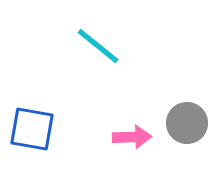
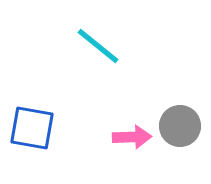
gray circle: moved 7 px left, 3 px down
blue square: moved 1 px up
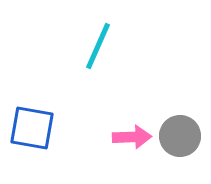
cyan line: rotated 75 degrees clockwise
gray circle: moved 10 px down
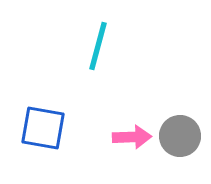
cyan line: rotated 9 degrees counterclockwise
blue square: moved 11 px right
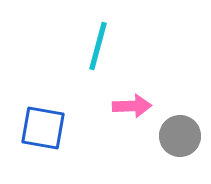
pink arrow: moved 31 px up
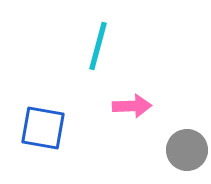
gray circle: moved 7 px right, 14 px down
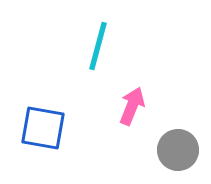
pink arrow: rotated 66 degrees counterclockwise
gray circle: moved 9 px left
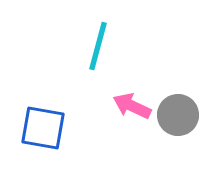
pink arrow: rotated 87 degrees counterclockwise
gray circle: moved 35 px up
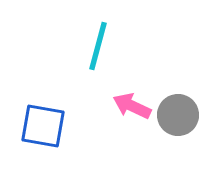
blue square: moved 2 px up
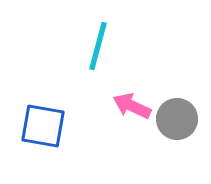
gray circle: moved 1 px left, 4 px down
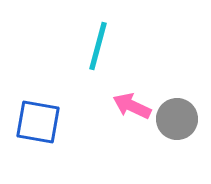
blue square: moved 5 px left, 4 px up
